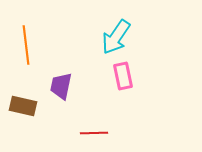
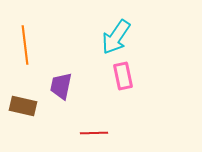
orange line: moved 1 px left
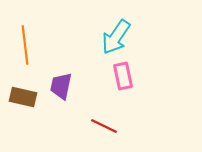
brown rectangle: moved 9 px up
red line: moved 10 px right, 7 px up; rotated 28 degrees clockwise
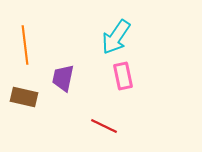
purple trapezoid: moved 2 px right, 8 px up
brown rectangle: moved 1 px right
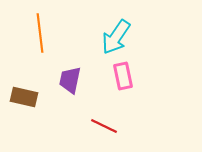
orange line: moved 15 px right, 12 px up
purple trapezoid: moved 7 px right, 2 px down
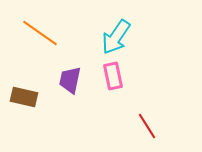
orange line: rotated 48 degrees counterclockwise
pink rectangle: moved 10 px left
red line: moved 43 px right; rotated 32 degrees clockwise
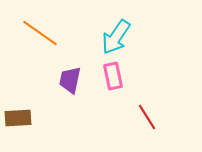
brown rectangle: moved 6 px left, 21 px down; rotated 16 degrees counterclockwise
red line: moved 9 px up
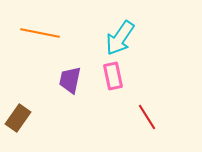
orange line: rotated 24 degrees counterclockwise
cyan arrow: moved 4 px right, 1 px down
brown rectangle: rotated 52 degrees counterclockwise
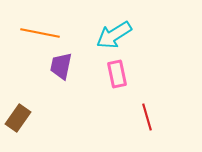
cyan arrow: moved 6 px left, 3 px up; rotated 24 degrees clockwise
pink rectangle: moved 4 px right, 2 px up
purple trapezoid: moved 9 px left, 14 px up
red line: rotated 16 degrees clockwise
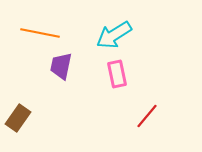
red line: moved 1 px up; rotated 56 degrees clockwise
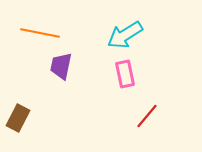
cyan arrow: moved 11 px right
pink rectangle: moved 8 px right
brown rectangle: rotated 8 degrees counterclockwise
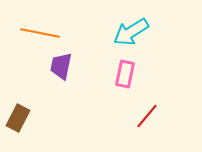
cyan arrow: moved 6 px right, 3 px up
pink rectangle: rotated 24 degrees clockwise
